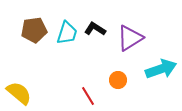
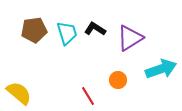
cyan trapezoid: rotated 35 degrees counterclockwise
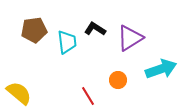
cyan trapezoid: moved 9 px down; rotated 10 degrees clockwise
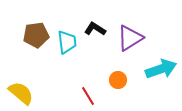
brown pentagon: moved 2 px right, 5 px down
yellow semicircle: moved 2 px right
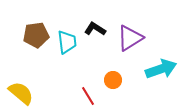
orange circle: moved 5 px left
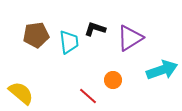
black L-shape: rotated 15 degrees counterclockwise
cyan trapezoid: moved 2 px right
cyan arrow: moved 1 px right, 1 px down
red line: rotated 18 degrees counterclockwise
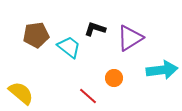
cyan trapezoid: moved 5 px down; rotated 45 degrees counterclockwise
cyan arrow: rotated 12 degrees clockwise
orange circle: moved 1 px right, 2 px up
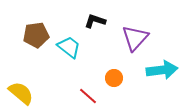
black L-shape: moved 8 px up
purple triangle: moved 5 px right; rotated 16 degrees counterclockwise
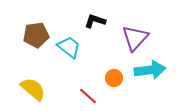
cyan arrow: moved 12 px left
yellow semicircle: moved 12 px right, 4 px up
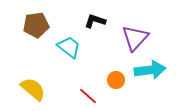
brown pentagon: moved 10 px up
orange circle: moved 2 px right, 2 px down
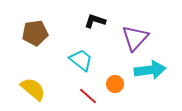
brown pentagon: moved 1 px left, 8 px down
cyan trapezoid: moved 12 px right, 13 px down
orange circle: moved 1 px left, 4 px down
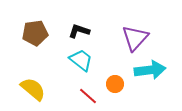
black L-shape: moved 16 px left, 10 px down
